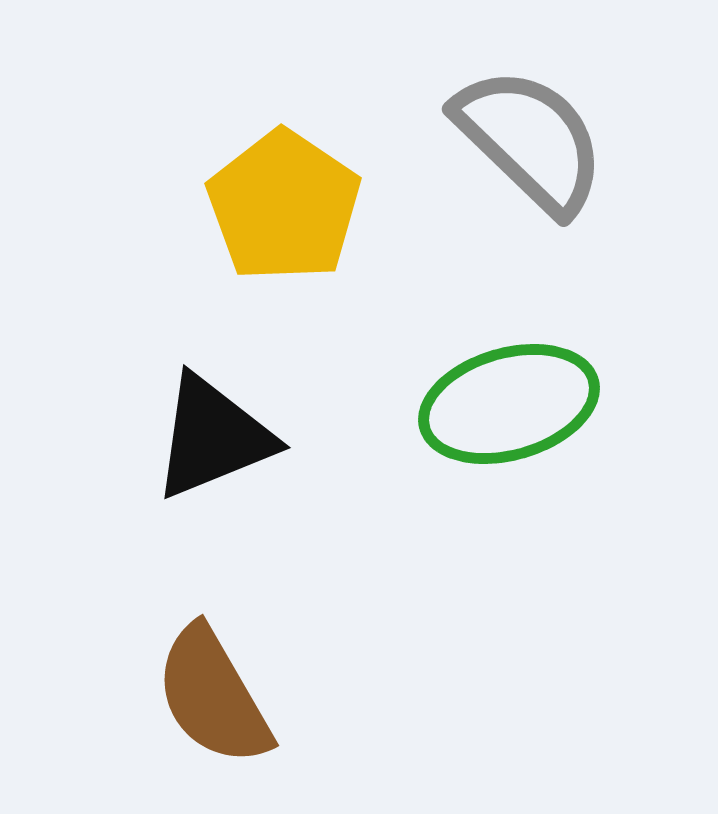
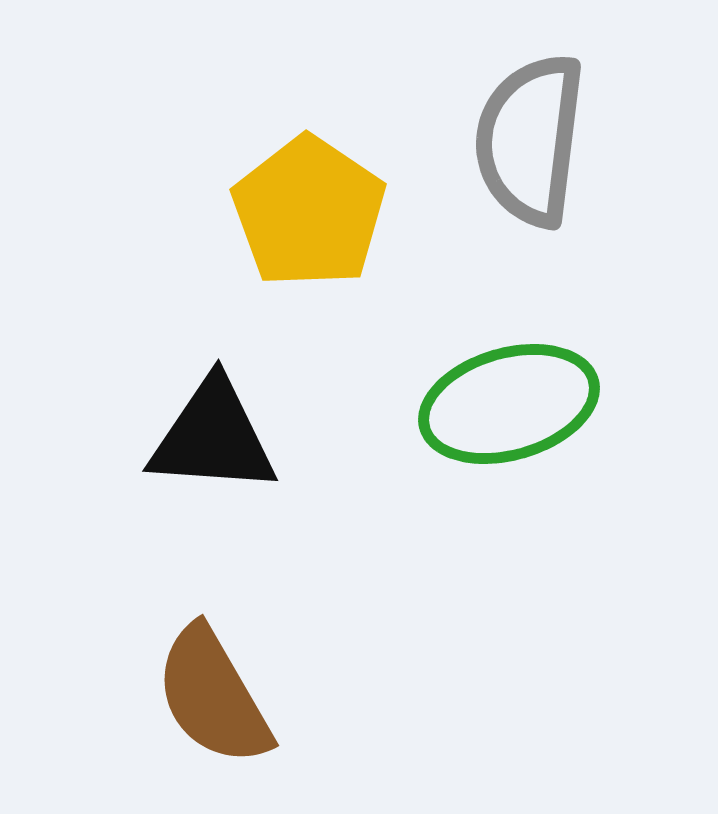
gray semicircle: rotated 127 degrees counterclockwise
yellow pentagon: moved 25 px right, 6 px down
black triangle: rotated 26 degrees clockwise
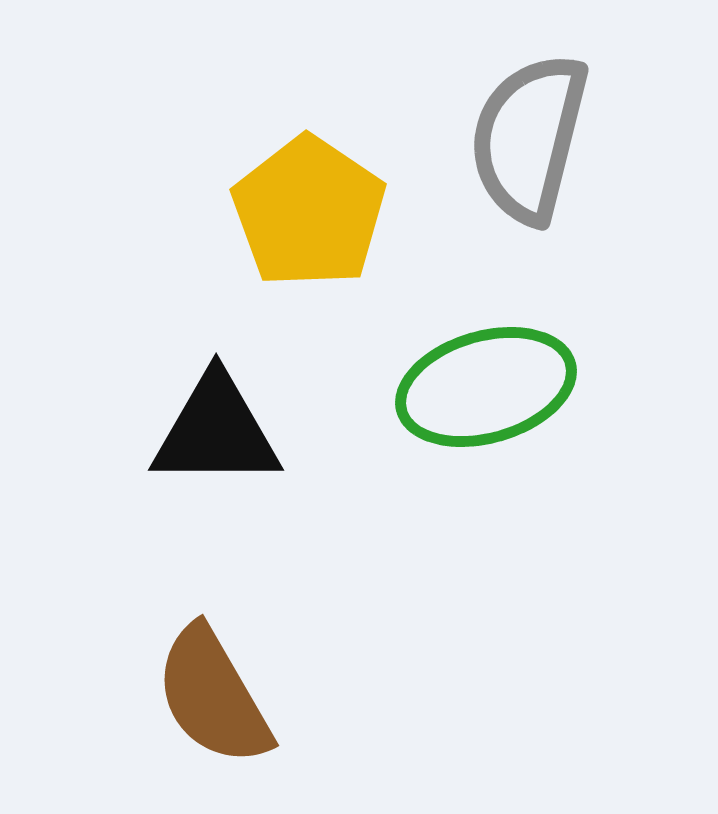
gray semicircle: moved 1 px left, 2 px up; rotated 7 degrees clockwise
green ellipse: moved 23 px left, 17 px up
black triangle: moved 3 px right, 6 px up; rotated 4 degrees counterclockwise
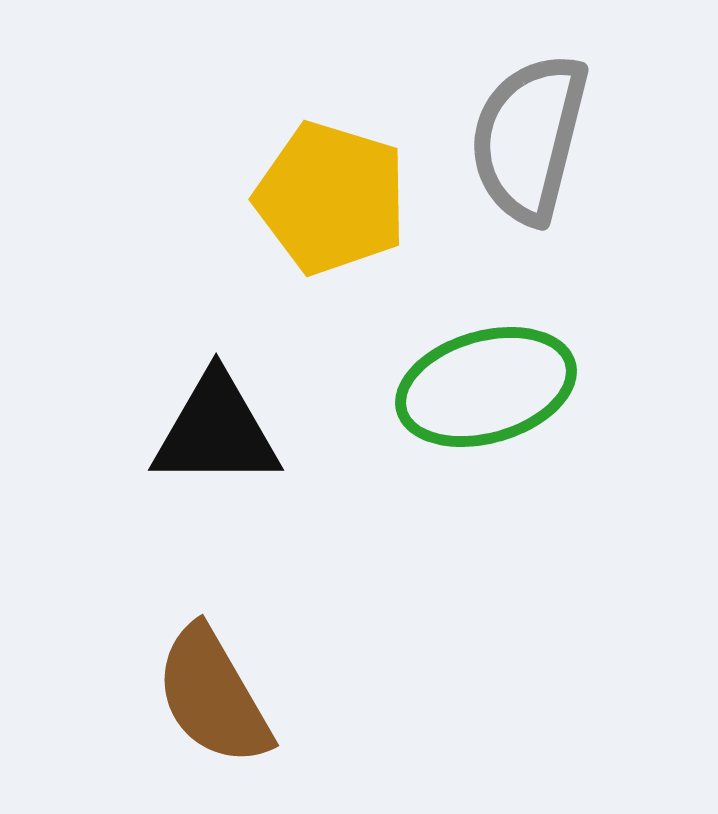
yellow pentagon: moved 22 px right, 14 px up; rotated 17 degrees counterclockwise
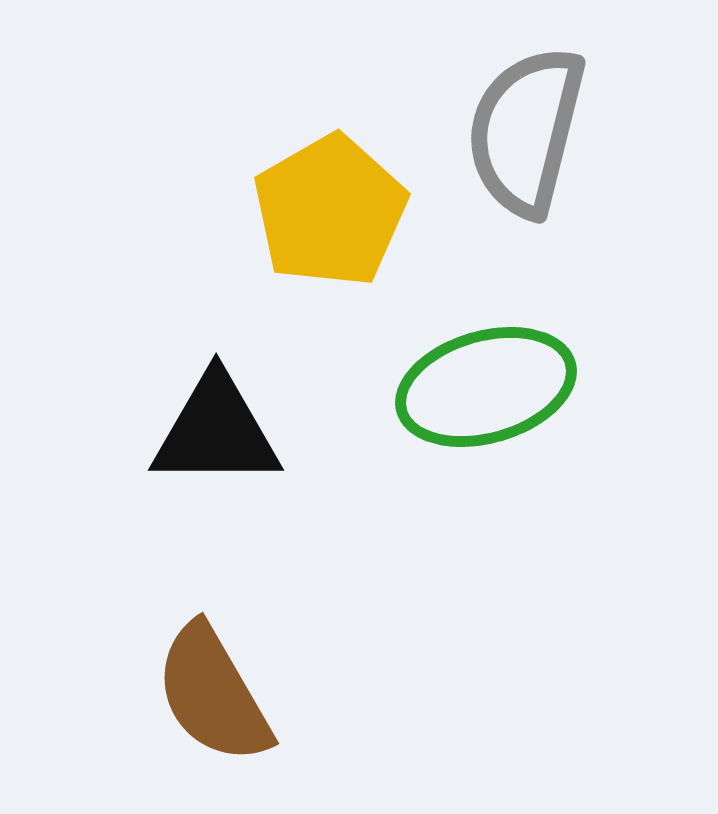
gray semicircle: moved 3 px left, 7 px up
yellow pentagon: moved 1 px left, 13 px down; rotated 25 degrees clockwise
brown semicircle: moved 2 px up
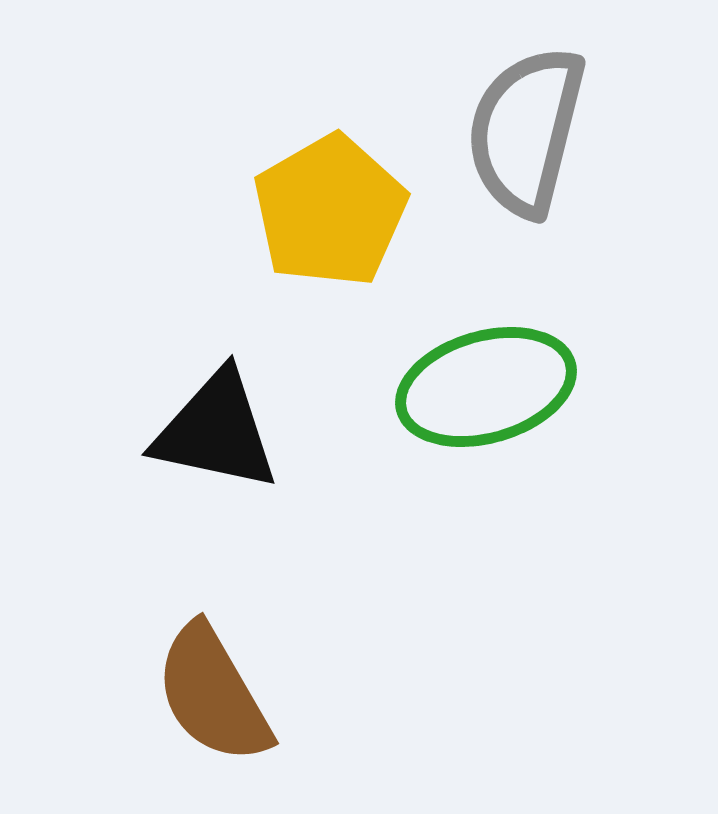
black triangle: rotated 12 degrees clockwise
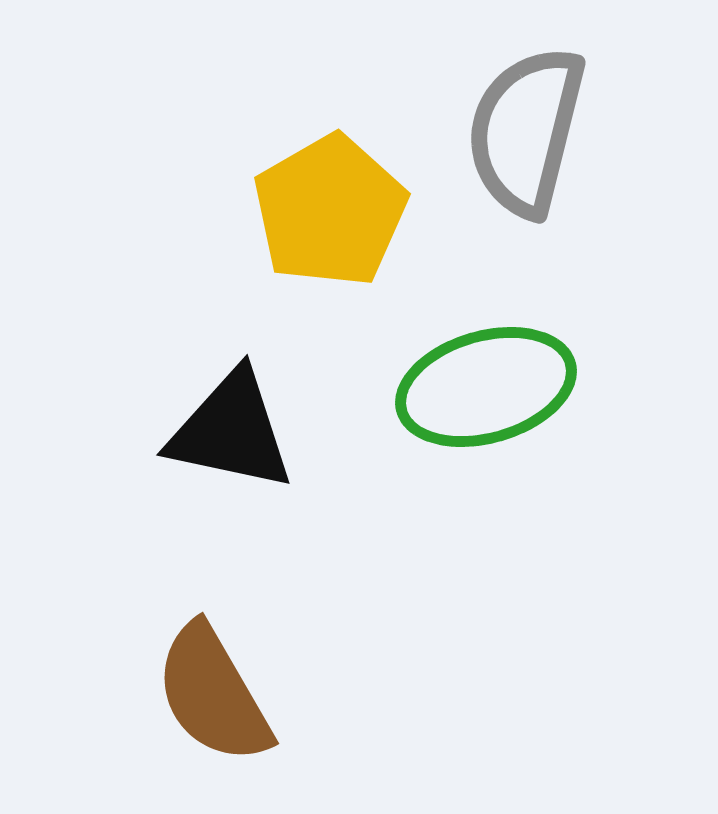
black triangle: moved 15 px right
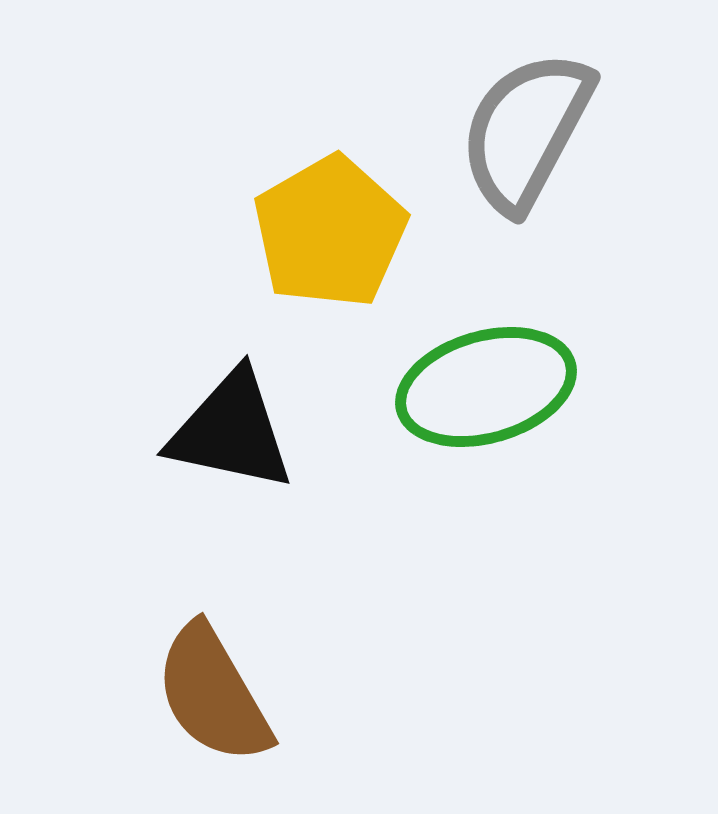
gray semicircle: rotated 14 degrees clockwise
yellow pentagon: moved 21 px down
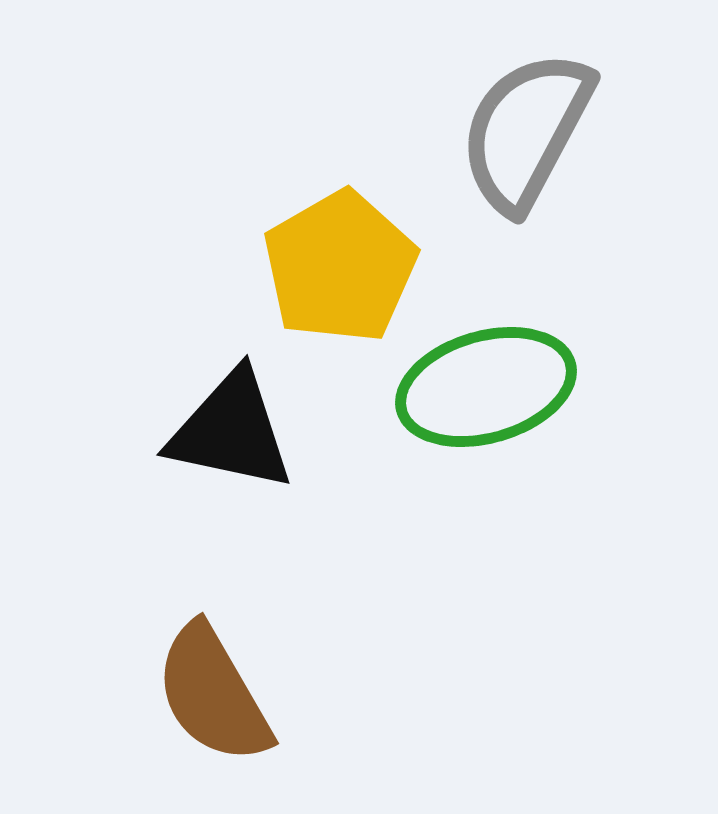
yellow pentagon: moved 10 px right, 35 px down
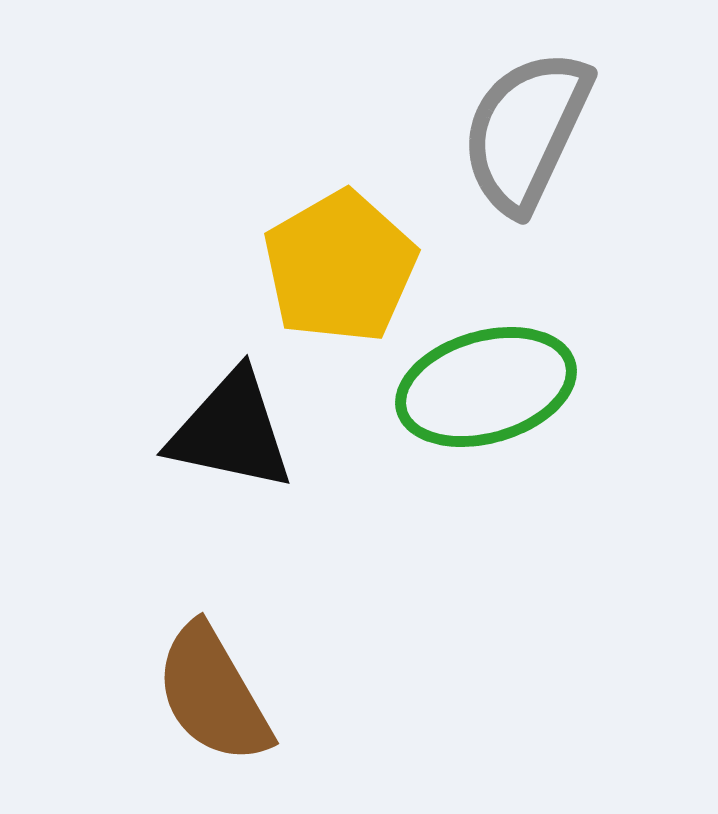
gray semicircle: rotated 3 degrees counterclockwise
